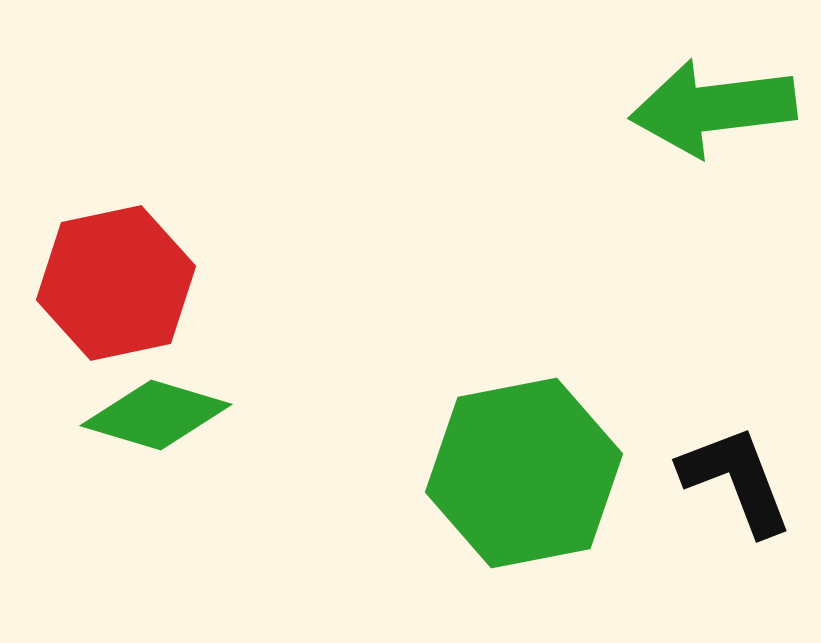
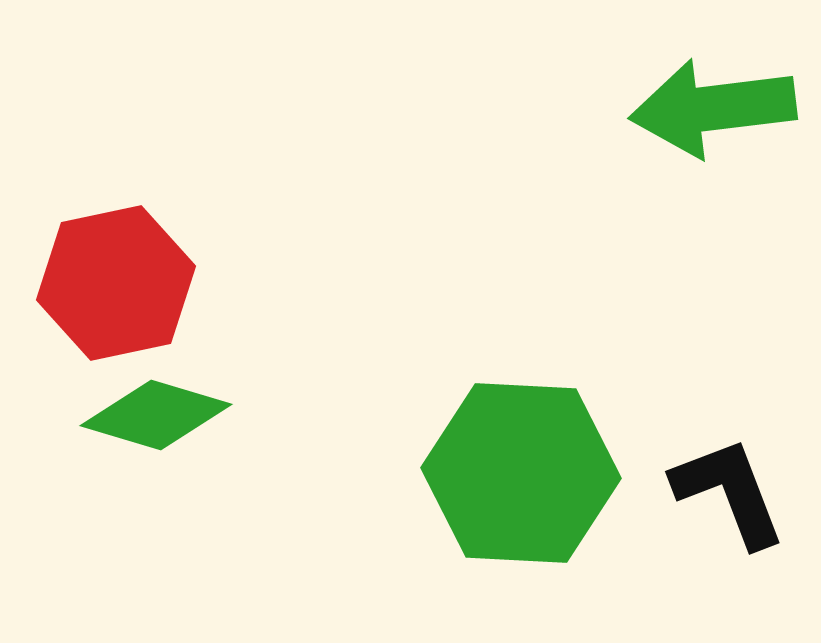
green hexagon: moved 3 px left; rotated 14 degrees clockwise
black L-shape: moved 7 px left, 12 px down
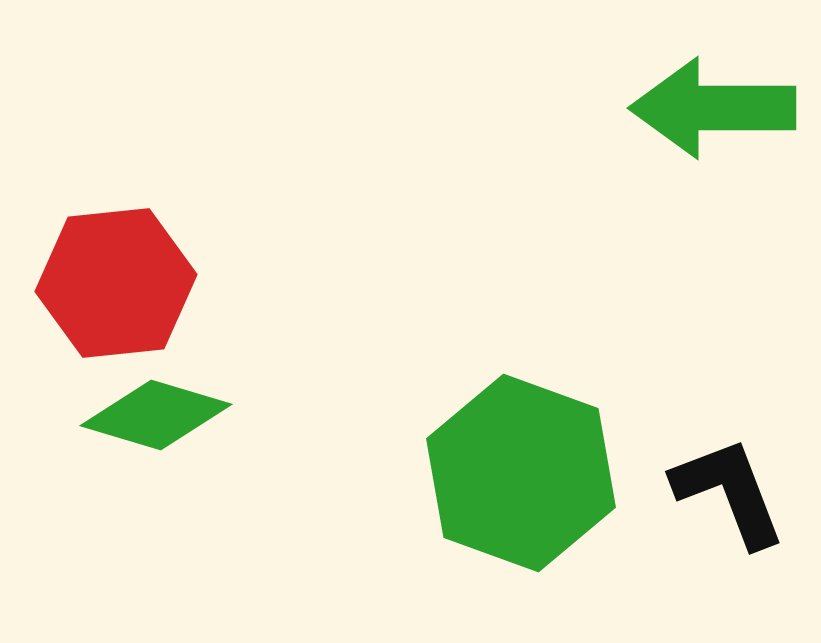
green arrow: rotated 7 degrees clockwise
red hexagon: rotated 6 degrees clockwise
green hexagon: rotated 17 degrees clockwise
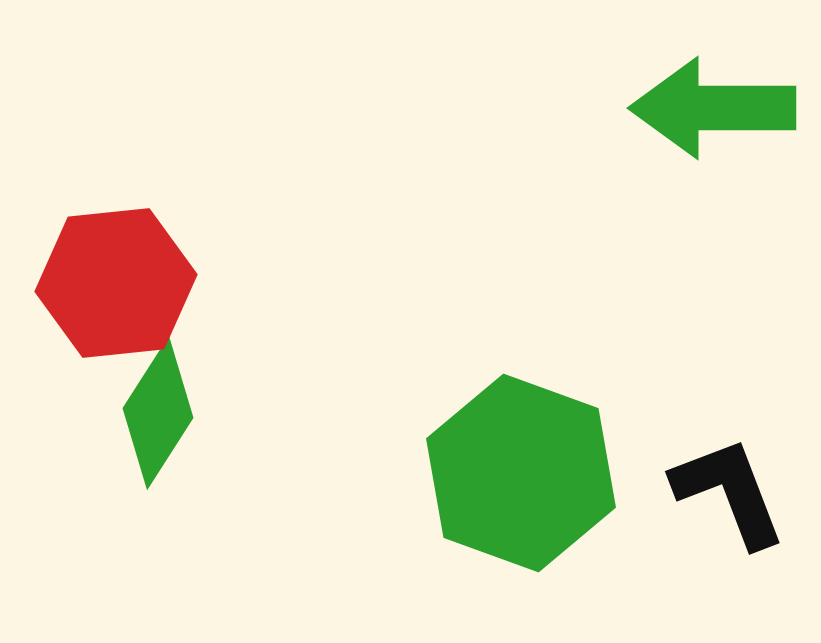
green diamond: moved 2 px right, 2 px up; rotated 74 degrees counterclockwise
